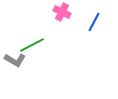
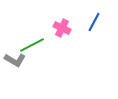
pink cross: moved 16 px down
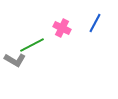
blue line: moved 1 px right, 1 px down
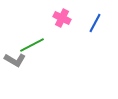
pink cross: moved 10 px up
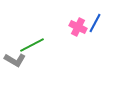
pink cross: moved 16 px right, 9 px down
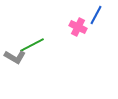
blue line: moved 1 px right, 8 px up
gray L-shape: moved 3 px up
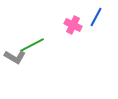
blue line: moved 2 px down
pink cross: moved 5 px left, 2 px up
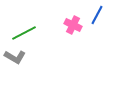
blue line: moved 1 px right, 2 px up
green line: moved 8 px left, 12 px up
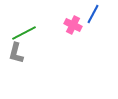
blue line: moved 4 px left, 1 px up
gray L-shape: moved 1 px right, 4 px up; rotated 75 degrees clockwise
